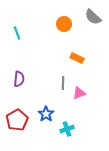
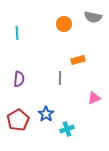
gray semicircle: rotated 30 degrees counterclockwise
cyan line: rotated 16 degrees clockwise
orange rectangle: moved 1 px right, 2 px down; rotated 40 degrees counterclockwise
gray line: moved 3 px left, 5 px up
pink triangle: moved 15 px right, 5 px down
red pentagon: moved 1 px right
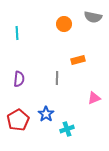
gray line: moved 3 px left
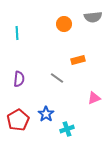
gray semicircle: rotated 18 degrees counterclockwise
gray line: rotated 56 degrees counterclockwise
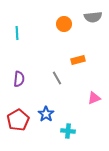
gray line: rotated 24 degrees clockwise
cyan cross: moved 1 px right, 2 px down; rotated 24 degrees clockwise
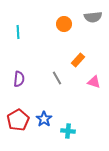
cyan line: moved 1 px right, 1 px up
orange rectangle: rotated 32 degrees counterclockwise
pink triangle: moved 16 px up; rotated 40 degrees clockwise
blue star: moved 2 px left, 5 px down
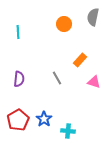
gray semicircle: rotated 108 degrees clockwise
orange rectangle: moved 2 px right
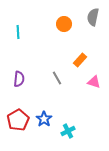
cyan cross: rotated 32 degrees counterclockwise
